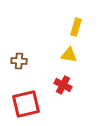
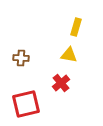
brown cross: moved 2 px right, 3 px up
red cross: moved 2 px left, 2 px up; rotated 24 degrees clockwise
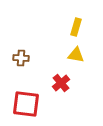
yellow triangle: moved 7 px right
red square: rotated 20 degrees clockwise
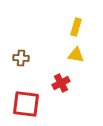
red cross: rotated 12 degrees clockwise
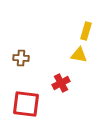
yellow rectangle: moved 10 px right, 4 px down
yellow triangle: moved 3 px right
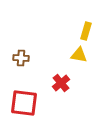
red cross: rotated 12 degrees counterclockwise
red square: moved 2 px left, 1 px up
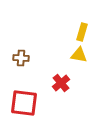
yellow rectangle: moved 4 px left, 1 px down
